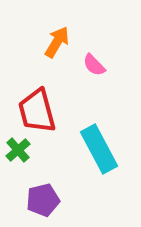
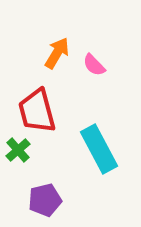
orange arrow: moved 11 px down
purple pentagon: moved 2 px right
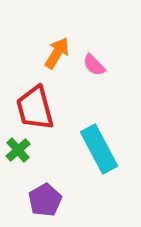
red trapezoid: moved 2 px left, 3 px up
purple pentagon: rotated 16 degrees counterclockwise
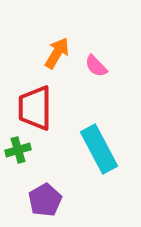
pink semicircle: moved 2 px right, 1 px down
red trapezoid: rotated 15 degrees clockwise
green cross: rotated 25 degrees clockwise
